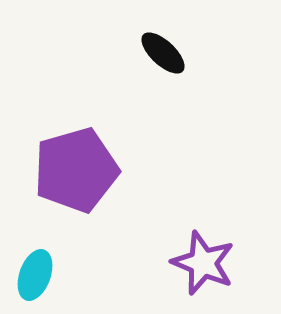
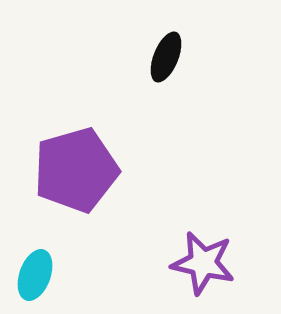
black ellipse: moved 3 px right, 4 px down; rotated 69 degrees clockwise
purple star: rotated 10 degrees counterclockwise
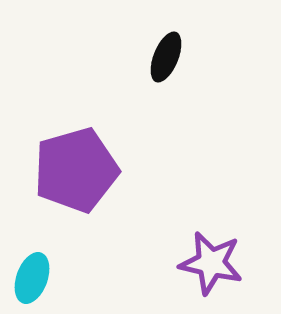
purple star: moved 8 px right
cyan ellipse: moved 3 px left, 3 px down
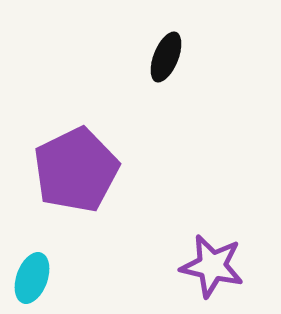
purple pentagon: rotated 10 degrees counterclockwise
purple star: moved 1 px right, 3 px down
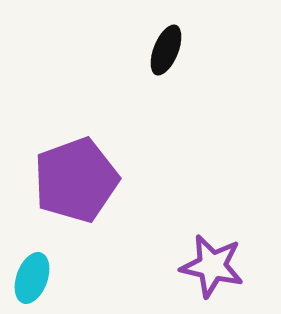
black ellipse: moved 7 px up
purple pentagon: moved 10 px down; rotated 6 degrees clockwise
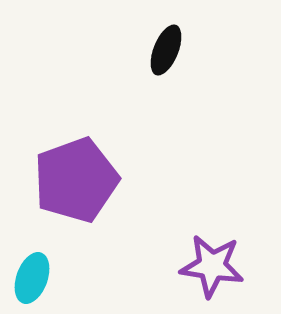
purple star: rotated 4 degrees counterclockwise
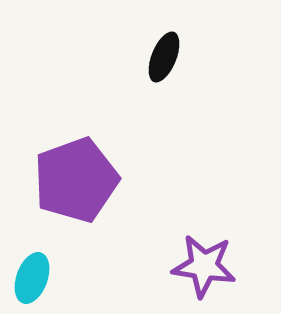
black ellipse: moved 2 px left, 7 px down
purple star: moved 8 px left
